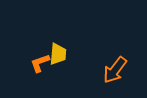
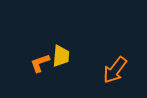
yellow trapezoid: moved 3 px right, 2 px down
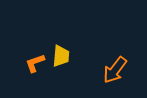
orange L-shape: moved 5 px left
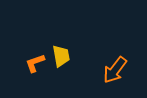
yellow trapezoid: rotated 15 degrees counterclockwise
